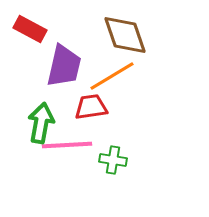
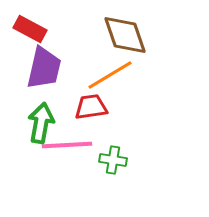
purple trapezoid: moved 20 px left, 2 px down
orange line: moved 2 px left, 1 px up
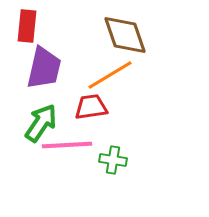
red rectangle: moved 3 px left, 3 px up; rotated 68 degrees clockwise
green arrow: rotated 24 degrees clockwise
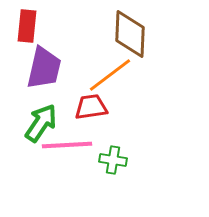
brown diamond: moved 5 px right, 1 px up; rotated 21 degrees clockwise
orange line: rotated 6 degrees counterclockwise
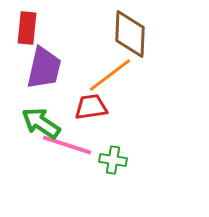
red rectangle: moved 2 px down
green arrow: rotated 90 degrees counterclockwise
pink line: rotated 21 degrees clockwise
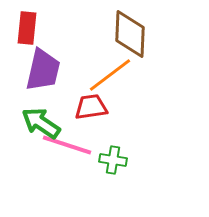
purple trapezoid: moved 1 px left, 2 px down
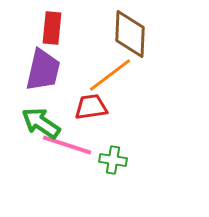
red rectangle: moved 25 px right
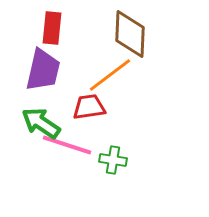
red trapezoid: moved 2 px left
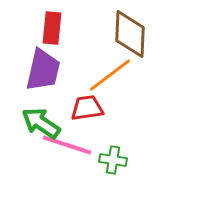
red trapezoid: moved 2 px left, 1 px down
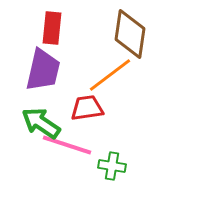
brown diamond: rotated 6 degrees clockwise
green cross: moved 1 px left, 6 px down
